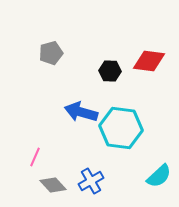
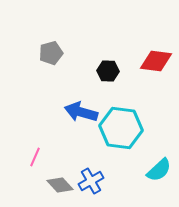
red diamond: moved 7 px right
black hexagon: moved 2 px left
cyan semicircle: moved 6 px up
gray diamond: moved 7 px right
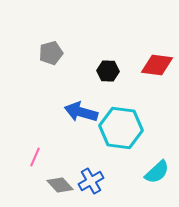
red diamond: moved 1 px right, 4 px down
cyan semicircle: moved 2 px left, 2 px down
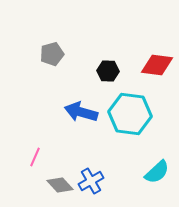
gray pentagon: moved 1 px right, 1 px down
cyan hexagon: moved 9 px right, 14 px up
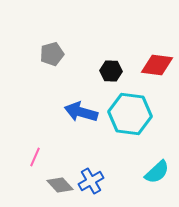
black hexagon: moved 3 px right
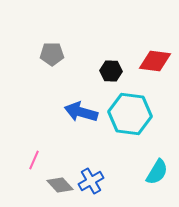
gray pentagon: rotated 15 degrees clockwise
red diamond: moved 2 px left, 4 px up
pink line: moved 1 px left, 3 px down
cyan semicircle: rotated 16 degrees counterclockwise
